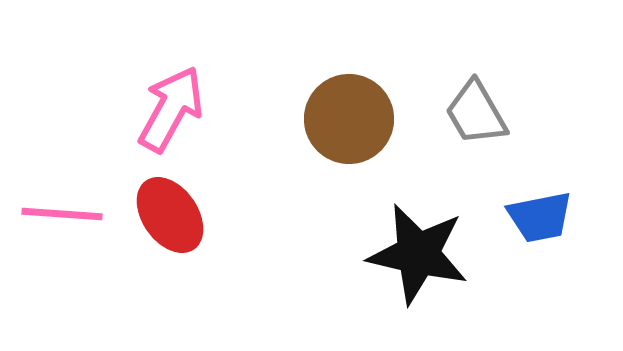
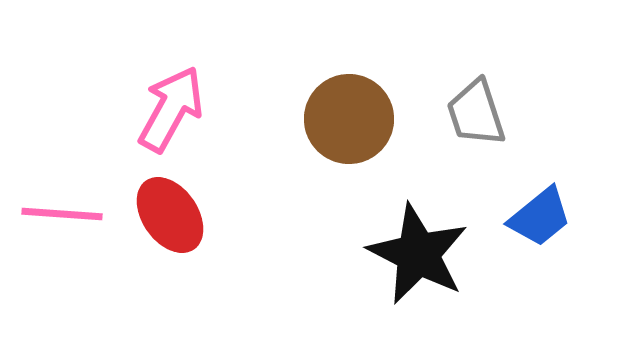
gray trapezoid: rotated 12 degrees clockwise
blue trapezoid: rotated 28 degrees counterclockwise
black star: rotated 14 degrees clockwise
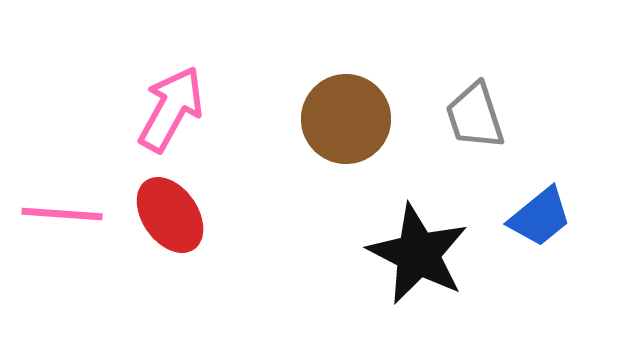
gray trapezoid: moved 1 px left, 3 px down
brown circle: moved 3 px left
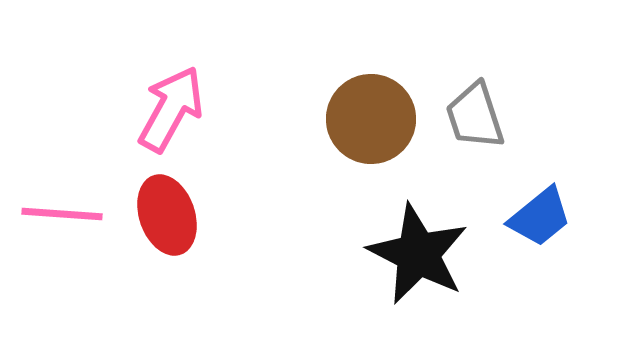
brown circle: moved 25 px right
red ellipse: moved 3 px left; rotated 16 degrees clockwise
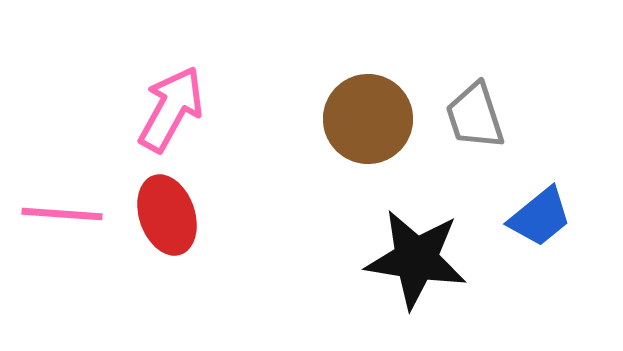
brown circle: moved 3 px left
black star: moved 2 px left, 5 px down; rotated 18 degrees counterclockwise
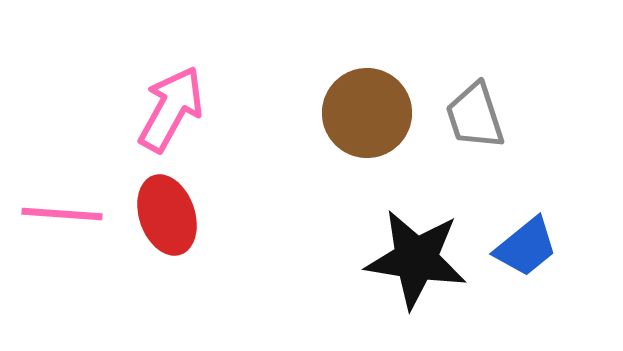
brown circle: moved 1 px left, 6 px up
blue trapezoid: moved 14 px left, 30 px down
